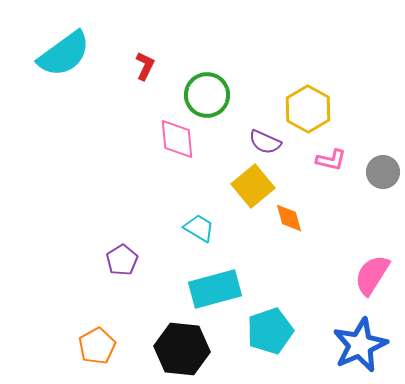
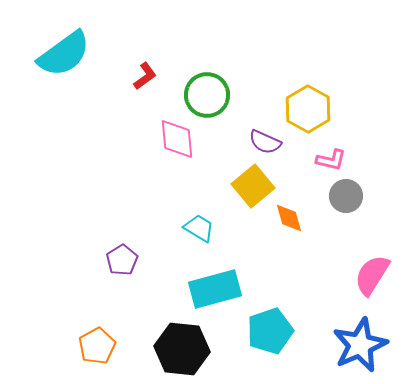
red L-shape: moved 10 px down; rotated 28 degrees clockwise
gray circle: moved 37 px left, 24 px down
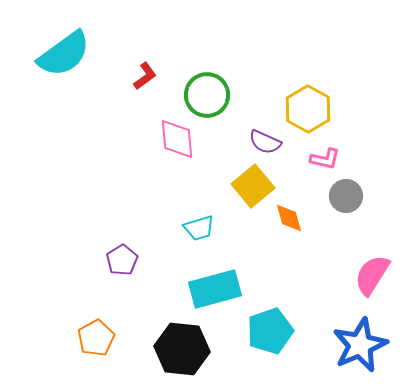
pink L-shape: moved 6 px left, 1 px up
cyan trapezoid: rotated 132 degrees clockwise
orange pentagon: moved 1 px left, 8 px up
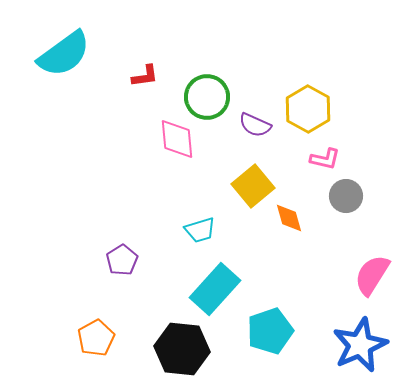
red L-shape: rotated 28 degrees clockwise
green circle: moved 2 px down
purple semicircle: moved 10 px left, 17 px up
cyan trapezoid: moved 1 px right, 2 px down
cyan rectangle: rotated 33 degrees counterclockwise
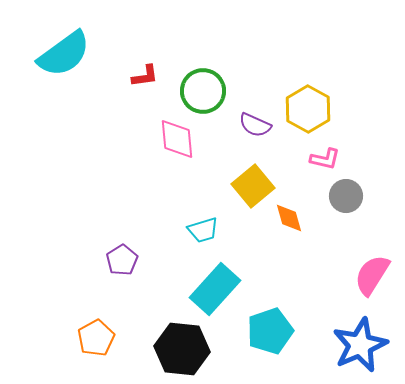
green circle: moved 4 px left, 6 px up
cyan trapezoid: moved 3 px right
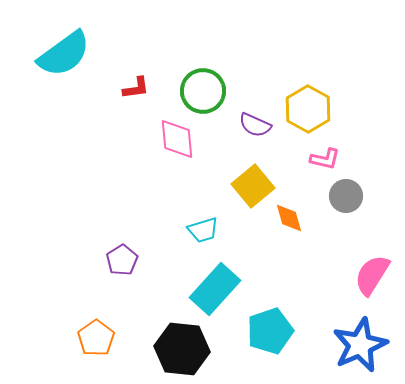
red L-shape: moved 9 px left, 12 px down
orange pentagon: rotated 6 degrees counterclockwise
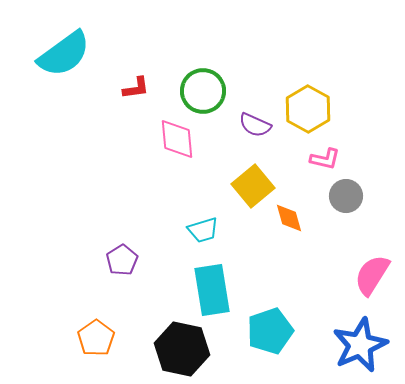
cyan rectangle: moved 3 px left, 1 px down; rotated 51 degrees counterclockwise
black hexagon: rotated 6 degrees clockwise
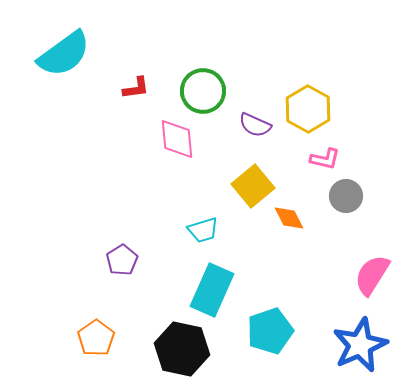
orange diamond: rotated 12 degrees counterclockwise
cyan rectangle: rotated 33 degrees clockwise
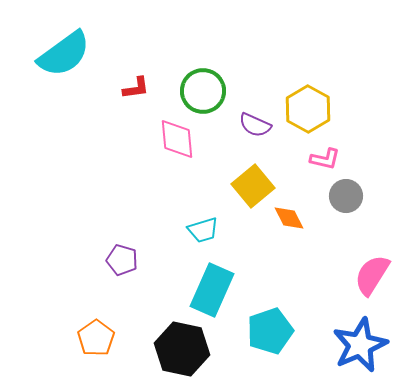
purple pentagon: rotated 24 degrees counterclockwise
